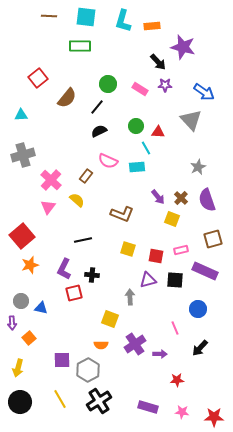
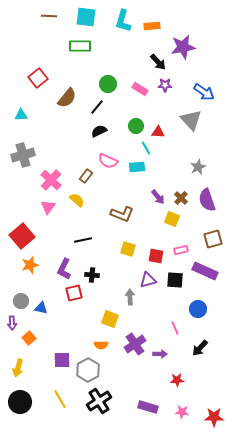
purple star at (183, 47): rotated 25 degrees counterclockwise
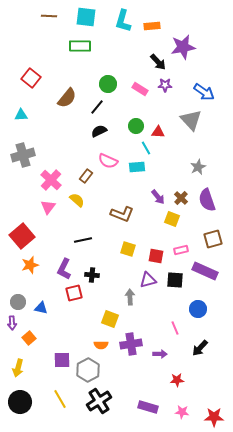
red square at (38, 78): moved 7 px left; rotated 12 degrees counterclockwise
gray circle at (21, 301): moved 3 px left, 1 px down
purple cross at (135, 344): moved 4 px left; rotated 25 degrees clockwise
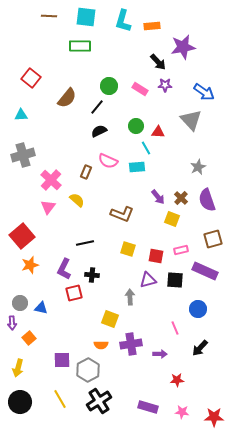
green circle at (108, 84): moved 1 px right, 2 px down
brown rectangle at (86, 176): moved 4 px up; rotated 16 degrees counterclockwise
black line at (83, 240): moved 2 px right, 3 px down
gray circle at (18, 302): moved 2 px right, 1 px down
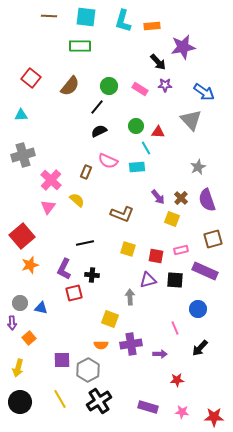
brown semicircle at (67, 98): moved 3 px right, 12 px up
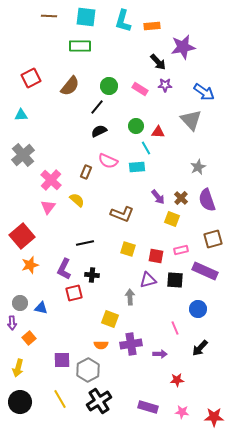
red square at (31, 78): rotated 24 degrees clockwise
gray cross at (23, 155): rotated 25 degrees counterclockwise
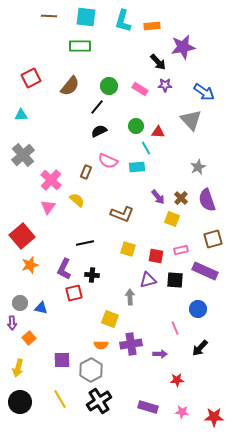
gray hexagon at (88, 370): moved 3 px right
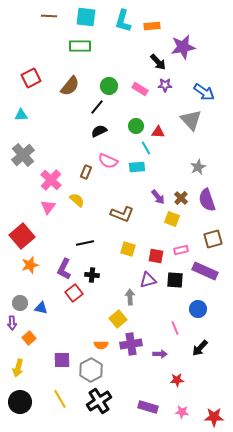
red square at (74, 293): rotated 24 degrees counterclockwise
yellow square at (110, 319): moved 8 px right; rotated 30 degrees clockwise
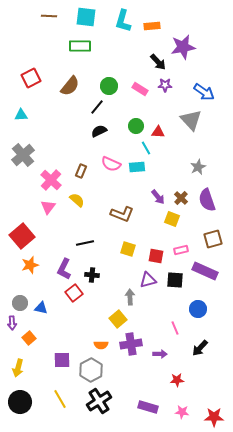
pink semicircle at (108, 161): moved 3 px right, 3 px down
brown rectangle at (86, 172): moved 5 px left, 1 px up
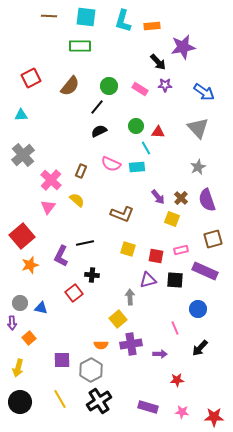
gray triangle at (191, 120): moved 7 px right, 8 px down
purple L-shape at (64, 269): moved 3 px left, 13 px up
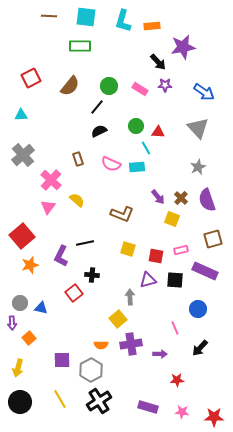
brown rectangle at (81, 171): moved 3 px left, 12 px up; rotated 40 degrees counterclockwise
